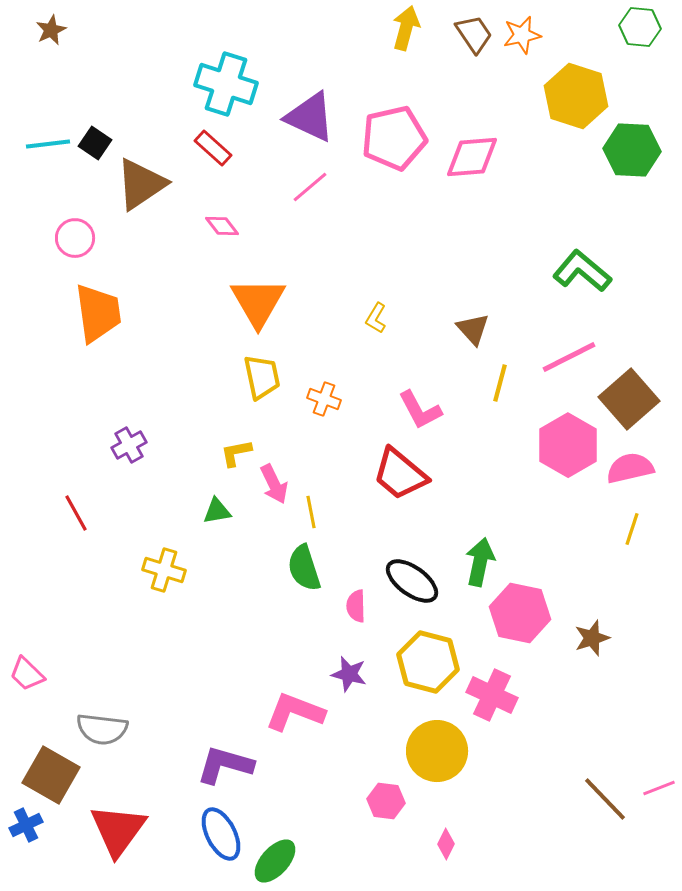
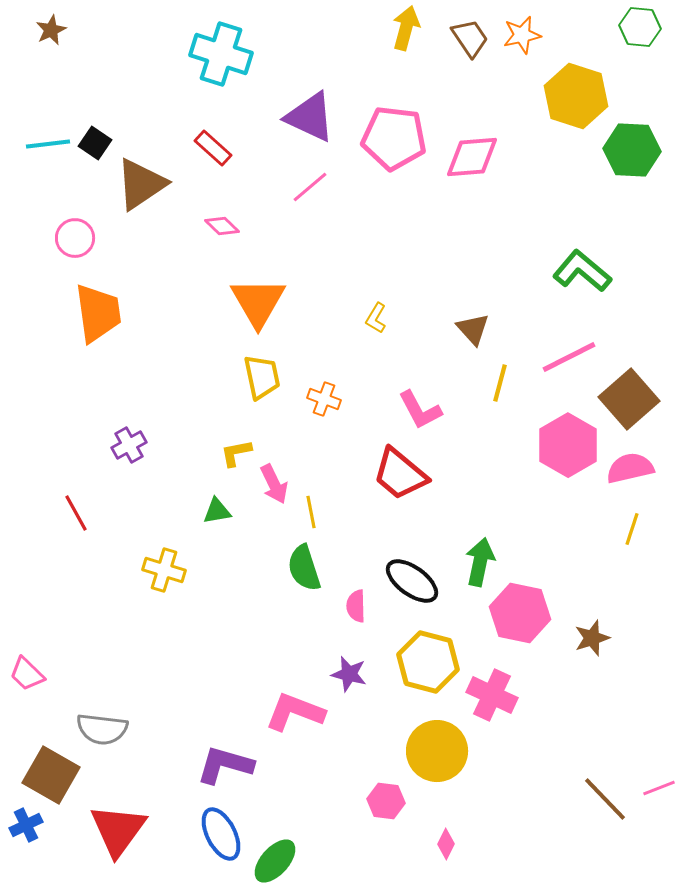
brown trapezoid at (474, 34): moved 4 px left, 4 px down
cyan cross at (226, 84): moved 5 px left, 30 px up
pink pentagon at (394, 138): rotated 20 degrees clockwise
pink diamond at (222, 226): rotated 8 degrees counterclockwise
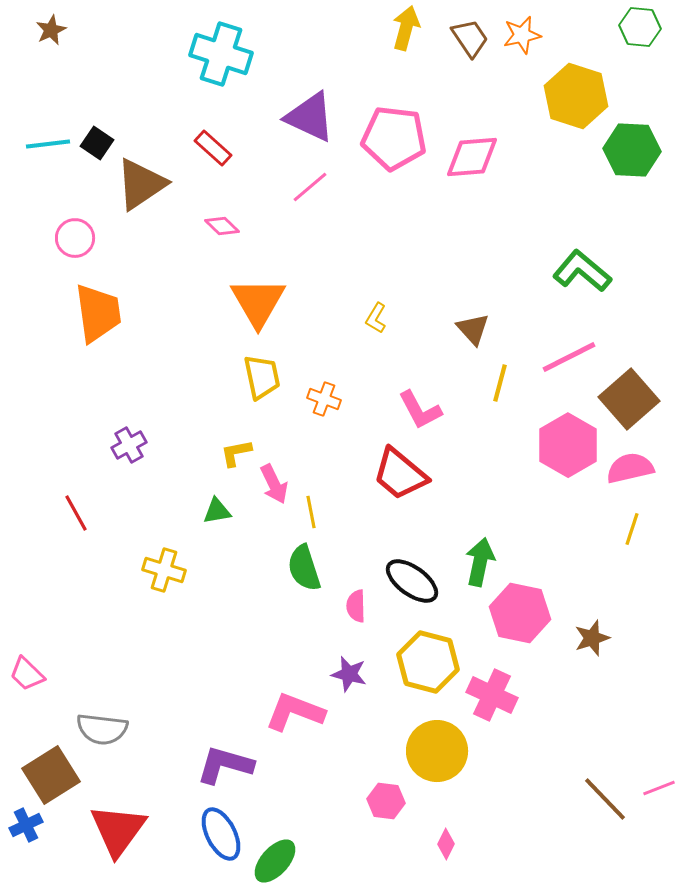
black square at (95, 143): moved 2 px right
brown square at (51, 775): rotated 28 degrees clockwise
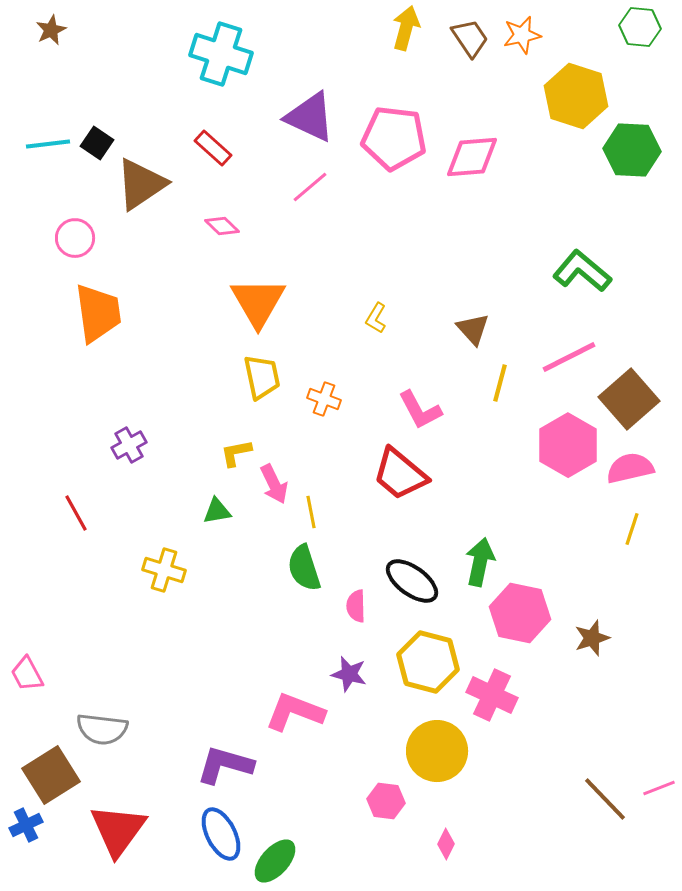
pink trapezoid at (27, 674): rotated 18 degrees clockwise
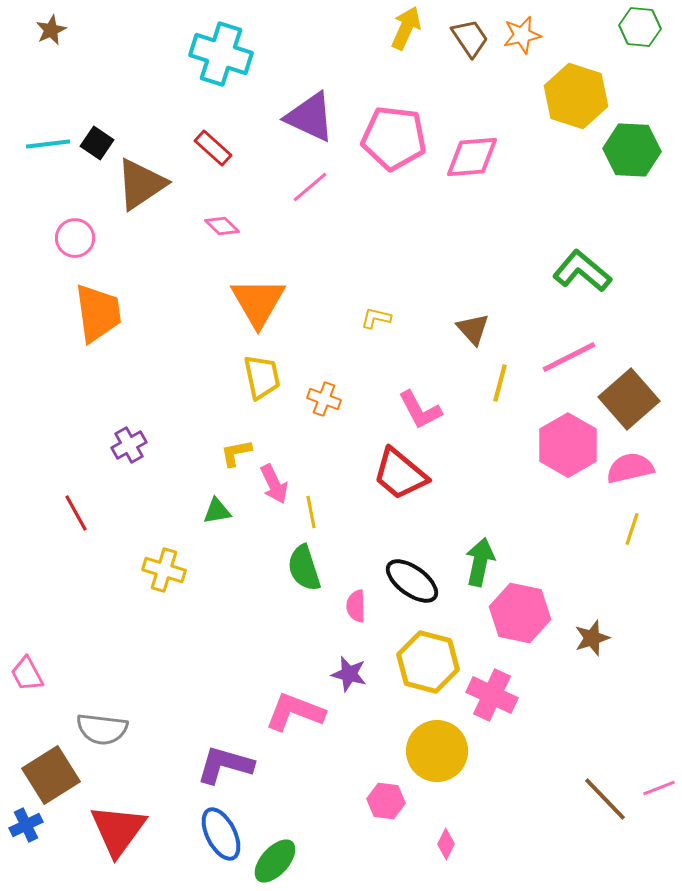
yellow arrow at (406, 28): rotated 9 degrees clockwise
yellow L-shape at (376, 318): rotated 72 degrees clockwise
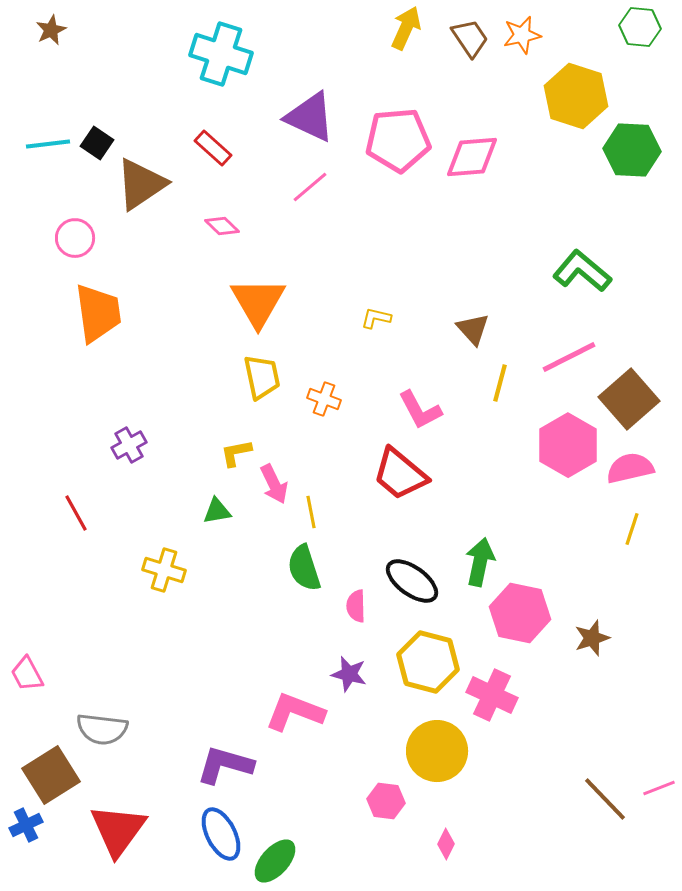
pink pentagon at (394, 138): moved 4 px right, 2 px down; rotated 12 degrees counterclockwise
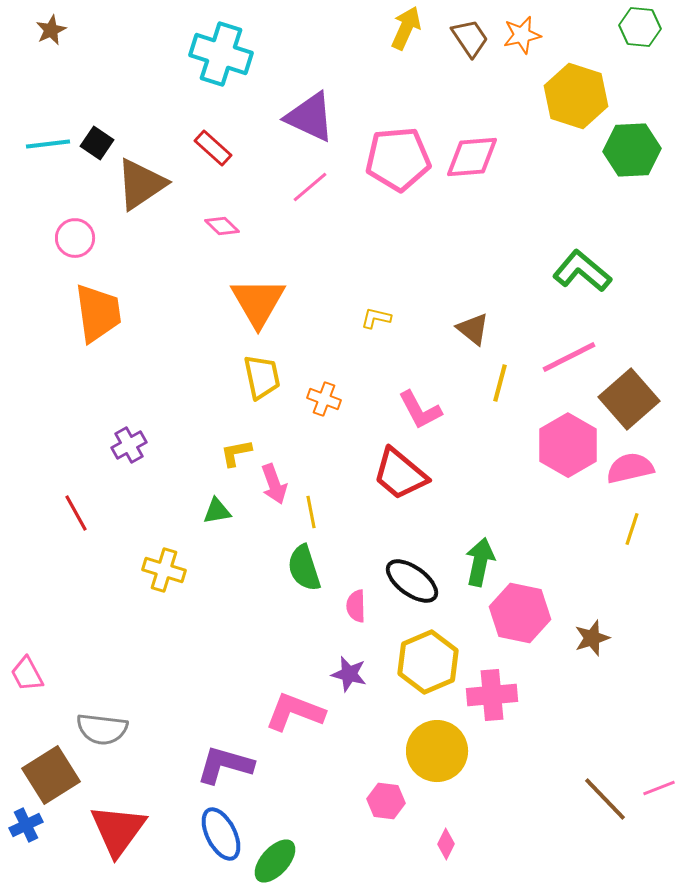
pink pentagon at (398, 140): moved 19 px down
green hexagon at (632, 150): rotated 6 degrees counterclockwise
brown triangle at (473, 329): rotated 9 degrees counterclockwise
pink arrow at (274, 484): rotated 6 degrees clockwise
yellow hexagon at (428, 662): rotated 22 degrees clockwise
pink cross at (492, 695): rotated 30 degrees counterclockwise
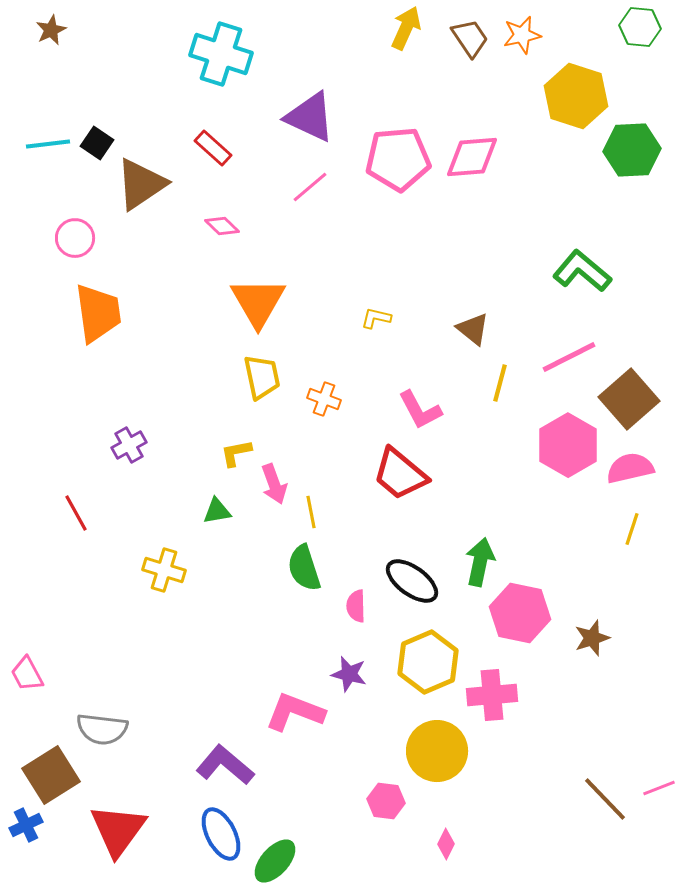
purple L-shape at (225, 765): rotated 24 degrees clockwise
